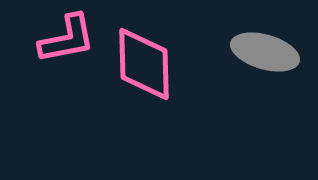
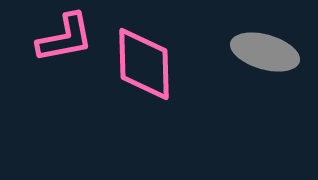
pink L-shape: moved 2 px left, 1 px up
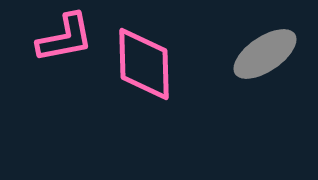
gray ellipse: moved 2 px down; rotated 50 degrees counterclockwise
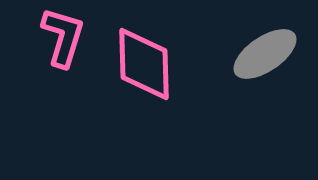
pink L-shape: moved 2 px left, 1 px up; rotated 62 degrees counterclockwise
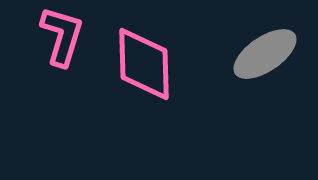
pink L-shape: moved 1 px left, 1 px up
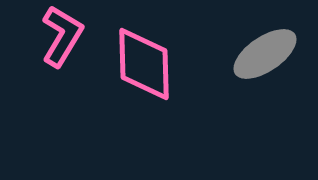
pink L-shape: rotated 14 degrees clockwise
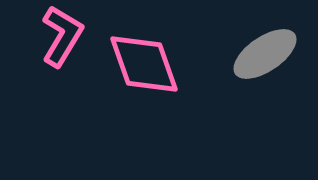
pink diamond: rotated 18 degrees counterclockwise
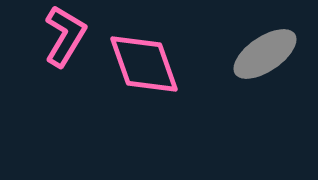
pink L-shape: moved 3 px right
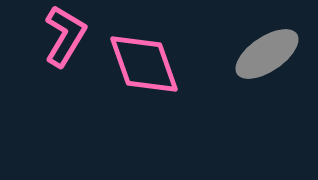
gray ellipse: moved 2 px right
